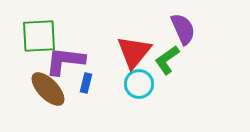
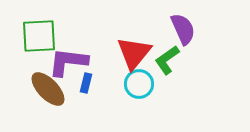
red triangle: moved 1 px down
purple L-shape: moved 3 px right, 1 px down
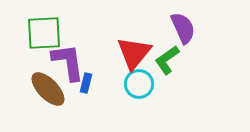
purple semicircle: moved 1 px up
green square: moved 5 px right, 3 px up
purple L-shape: rotated 75 degrees clockwise
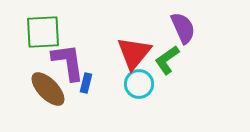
green square: moved 1 px left, 1 px up
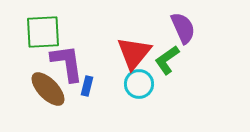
purple L-shape: moved 1 px left, 1 px down
blue rectangle: moved 1 px right, 3 px down
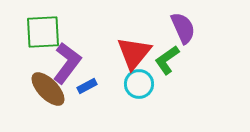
purple L-shape: rotated 45 degrees clockwise
blue rectangle: rotated 48 degrees clockwise
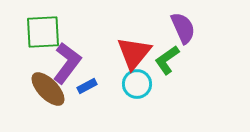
cyan circle: moved 2 px left
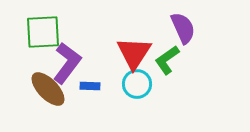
red triangle: rotated 6 degrees counterclockwise
blue rectangle: moved 3 px right; rotated 30 degrees clockwise
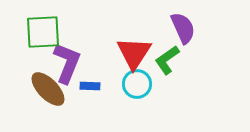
purple L-shape: rotated 15 degrees counterclockwise
